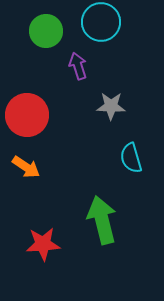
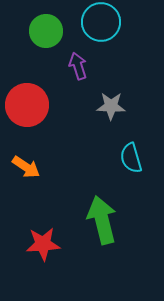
red circle: moved 10 px up
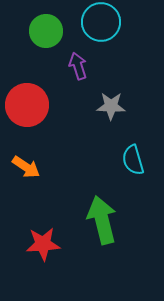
cyan semicircle: moved 2 px right, 2 px down
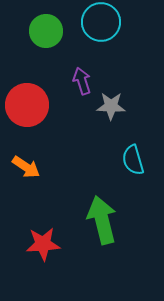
purple arrow: moved 4 px right, 15 px down
